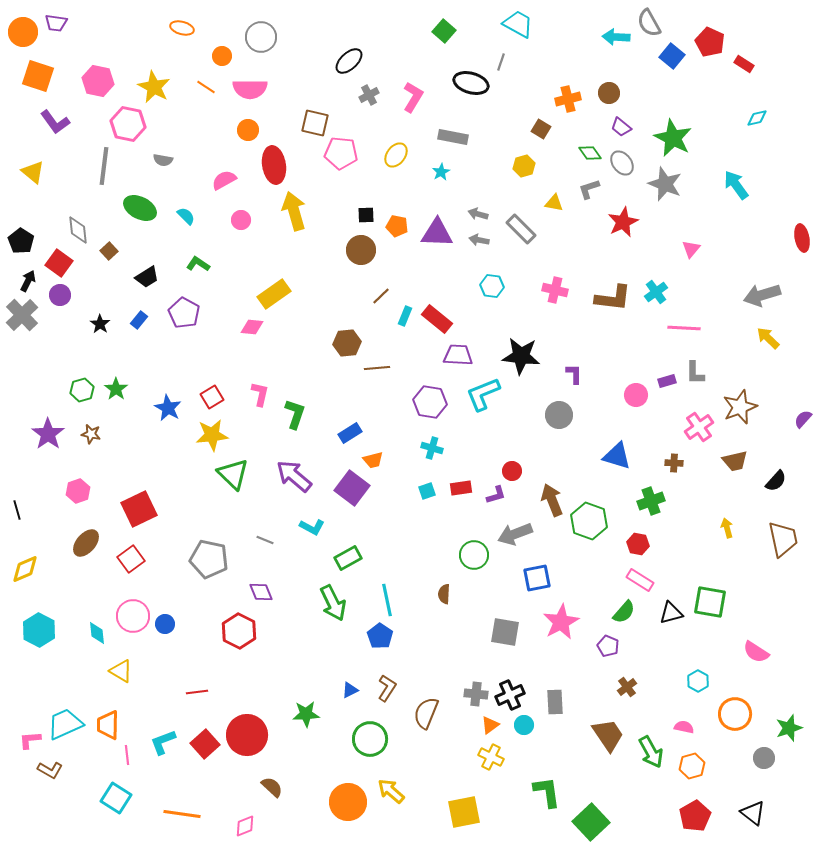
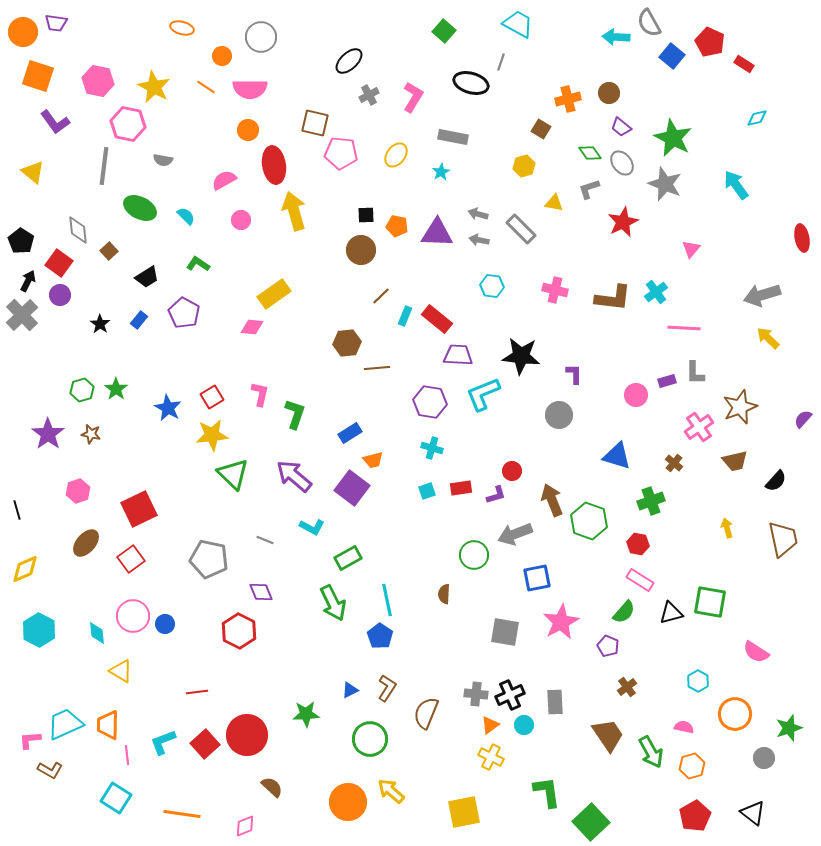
brown cross at (674, 463): rotated 36 degrees clockwise
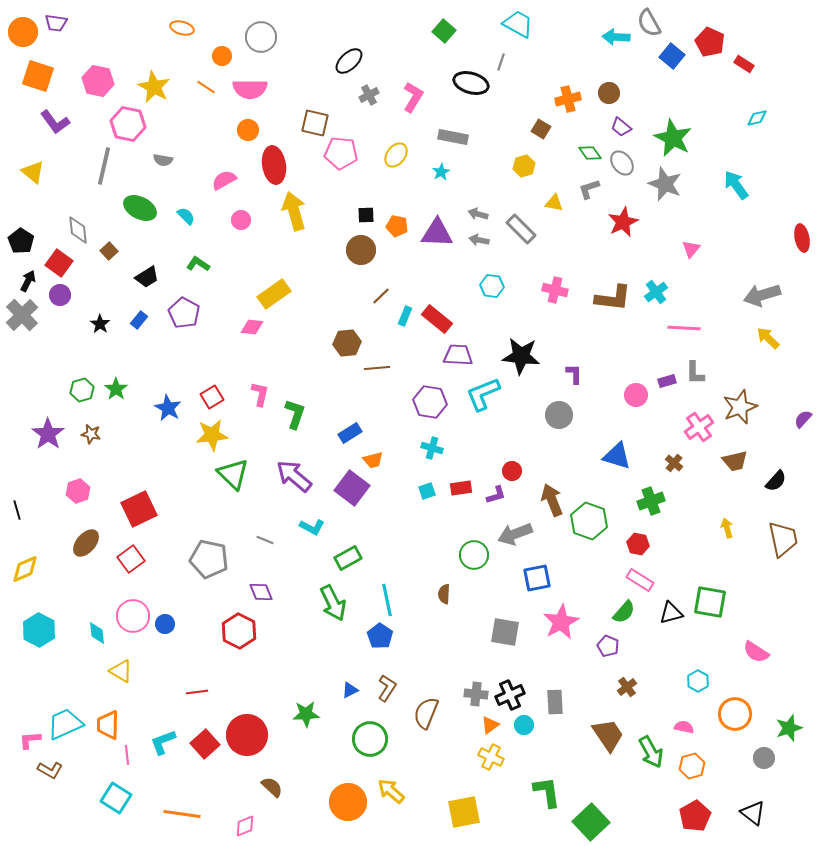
gray line at (104, 166): rotated 6 degrees clockwise
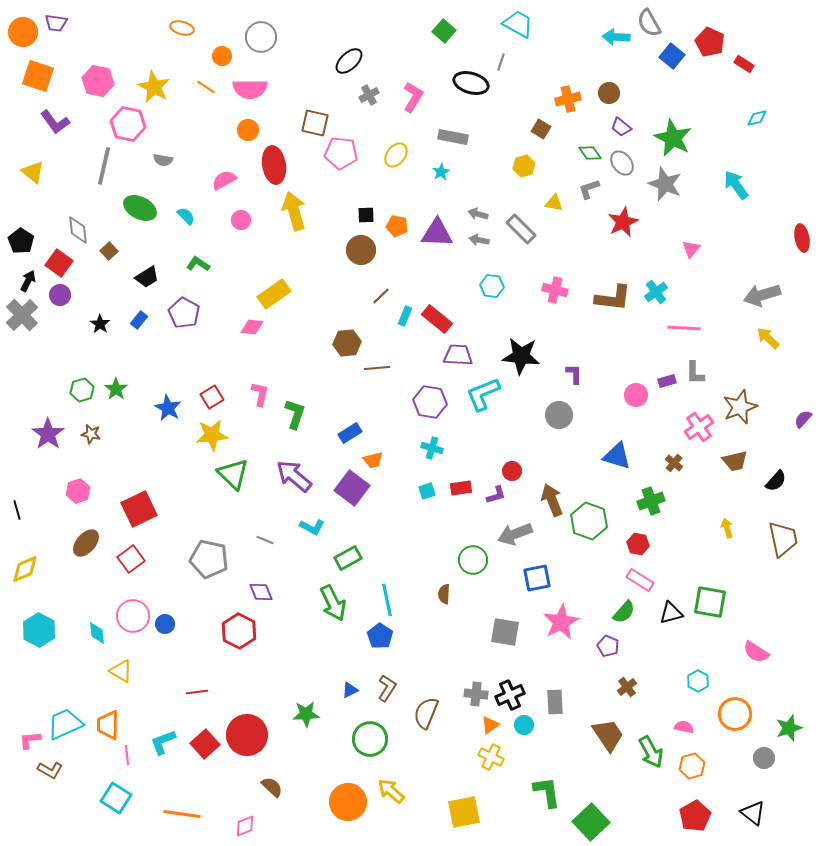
green circle at (474, 555): moved 1 px left, 5 px down
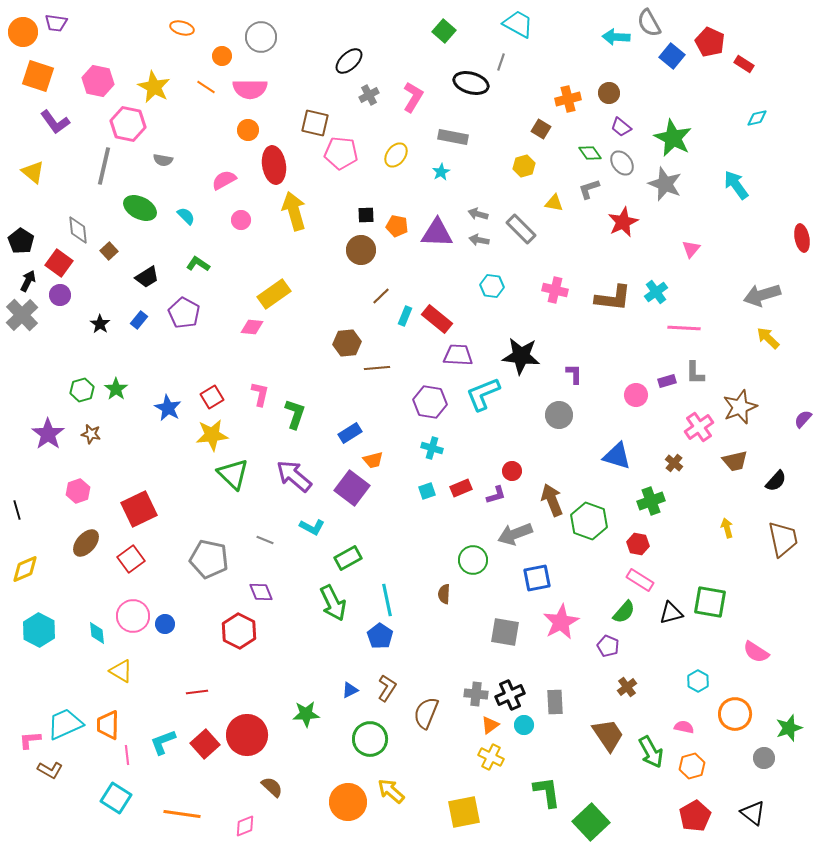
red rectangle at (461, 488): rotated 15 degrees counterclockwise
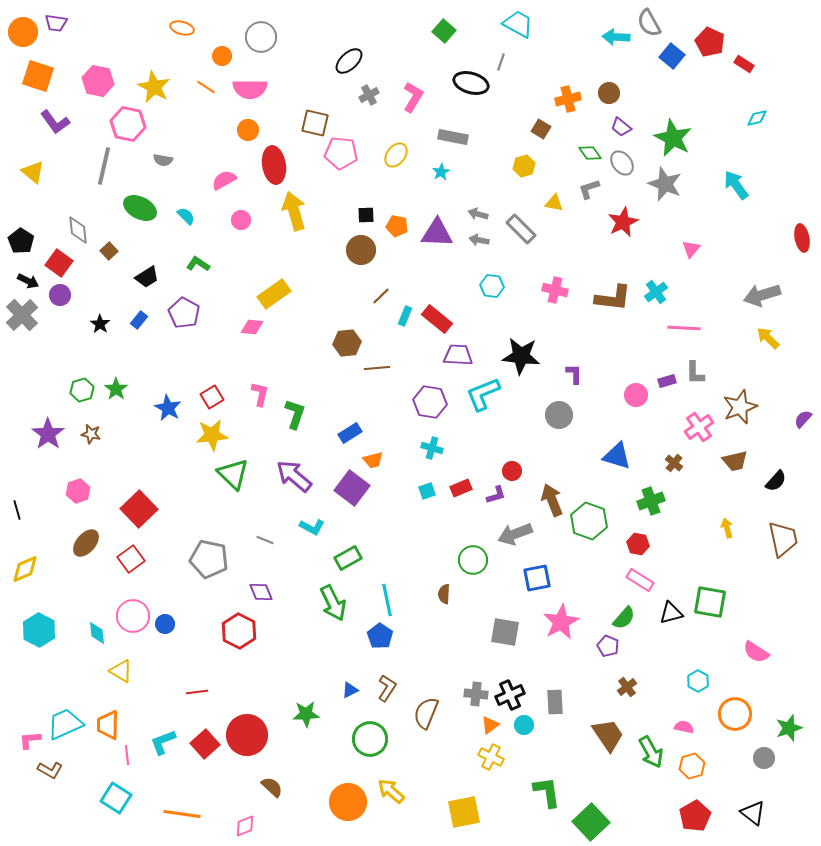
black arrow at (28, 281): rotated 90 degrees clockwise
red square at (139, 509): rotated 18 degrees counterclockwise
green semicircle at (624, 612): moved 6 px down
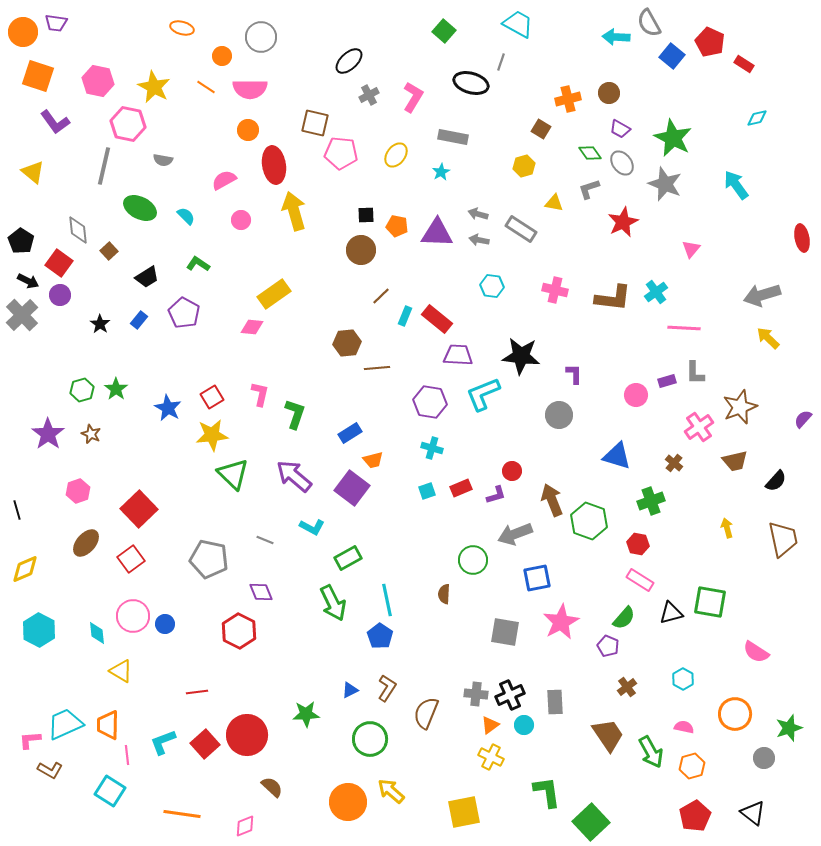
purple trapezoid at (621, 127): moved 1 px left, 2 px down; rotated 10 degrees counterclockwise
gray rectangle at (521, 229): rotated 12 degrees counterclockwise
brown star at (91, 434): rotated 12 degrees clockwise
cyan hexagon at (698, 681): moved 15 px left, 2 px up
cyan square at (116, 798): moved 6 px left, 7 px up
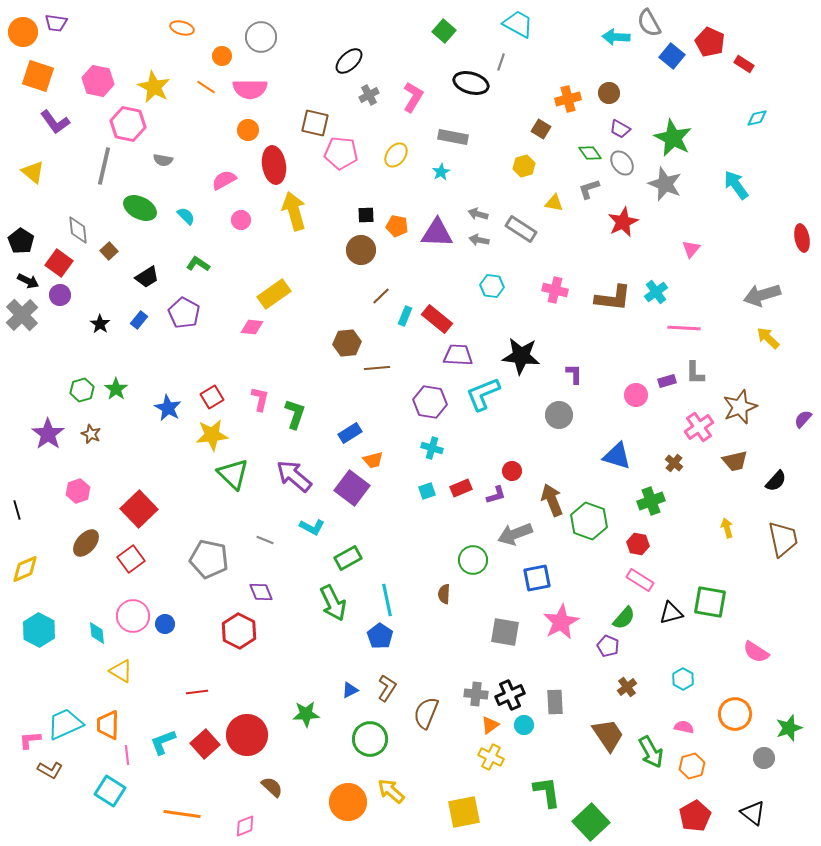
pink L-shape at (260, 394): moved 5 px down
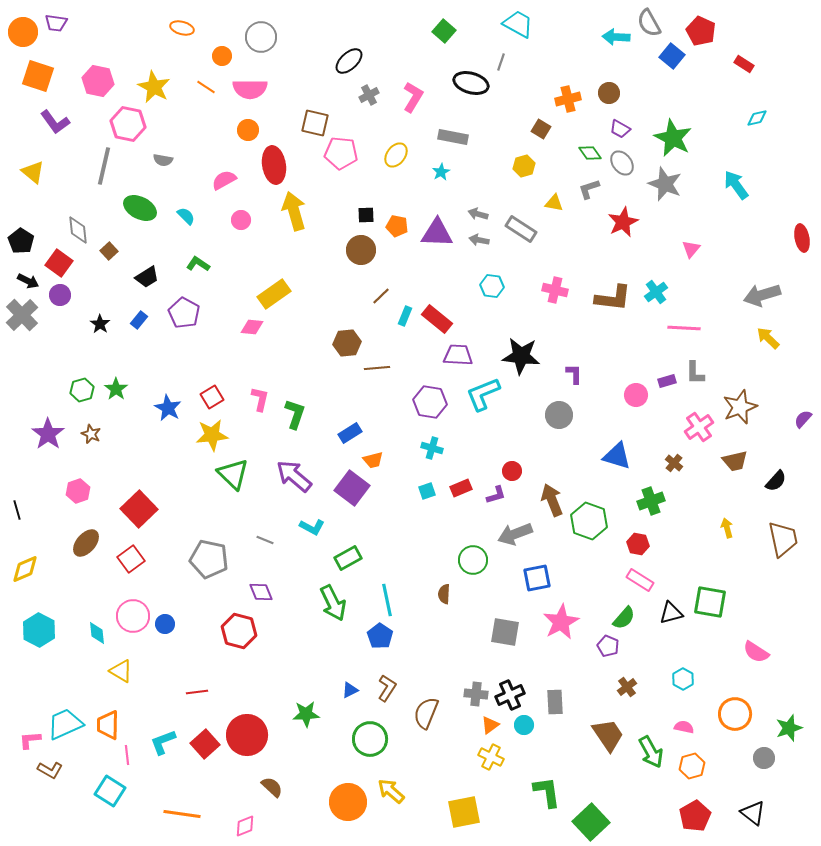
red pentagon at (710, 42): moved 9 px left, 11 px up
red hexagon at (239, 631): rotated 12 degrees counterclockwise
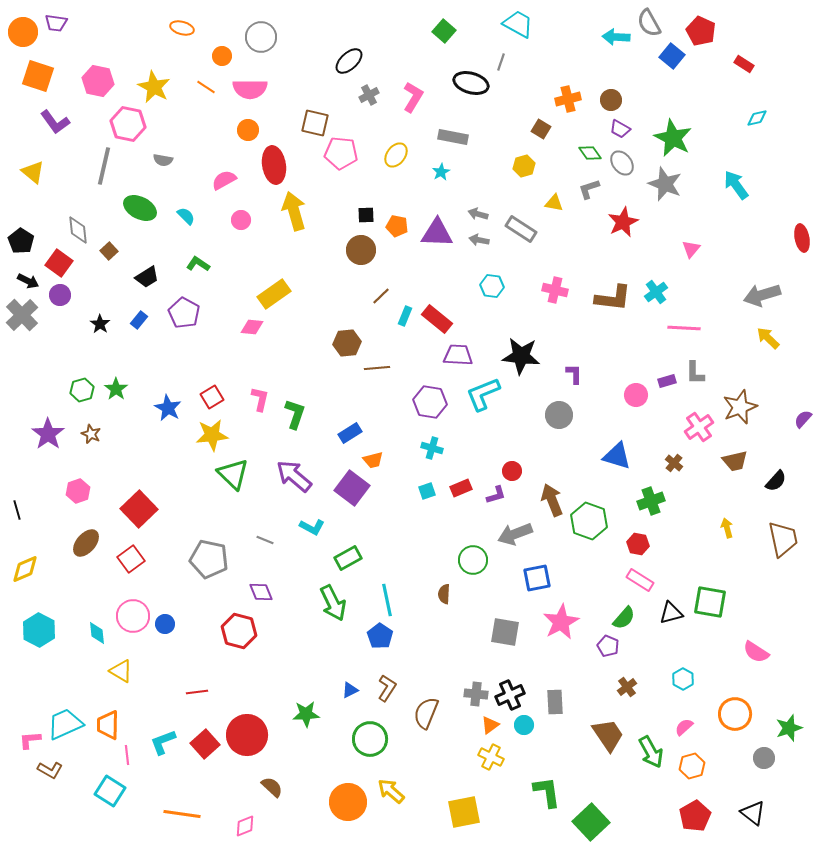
brown circle at (609, 93): moved 2 px right, 7 px down
pink semicircle at (684, 727): rotated 54 degrees counterclockwise
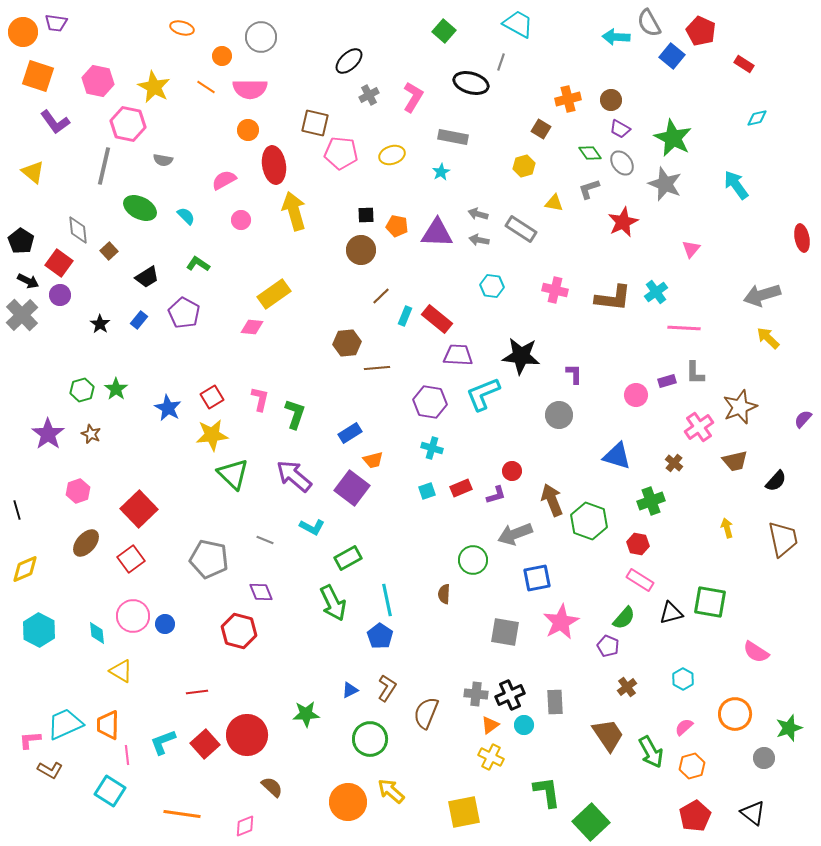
yellow ellipse at (396, 155): moved 4 px left; rotated 35 degrees clockwise
